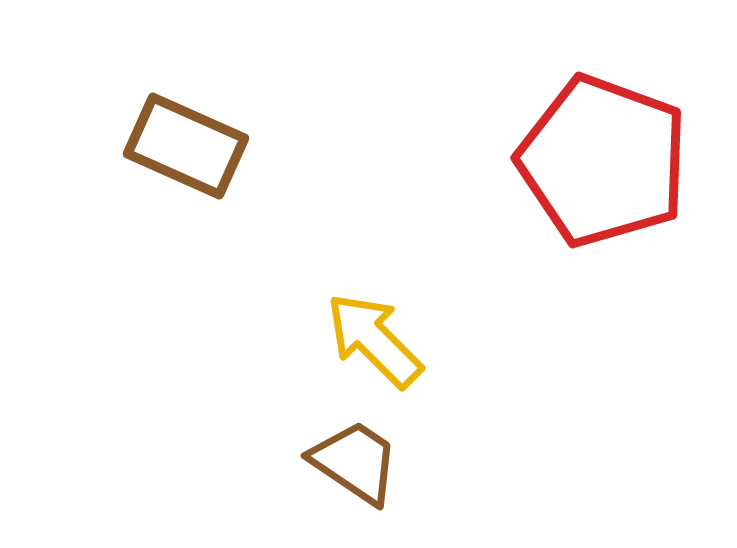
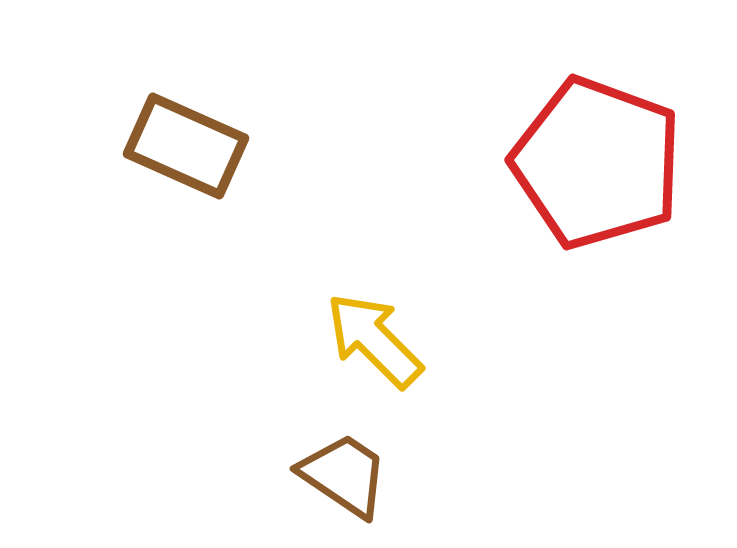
red pentagon: moved 6 px left, 2 px down
brown trapezoid: moved 11 px left, 13 px down
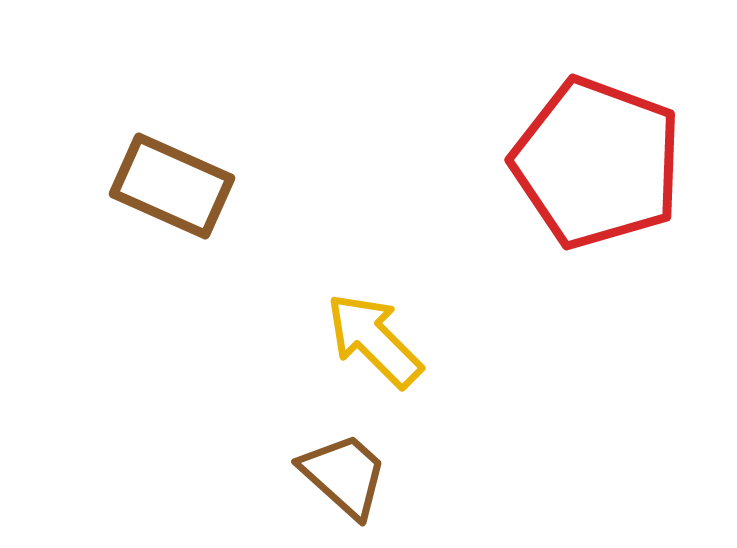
brown rectangle: moved 14 px left, 40 px down
brown trapezoid: rotated 8 degrees clockwise
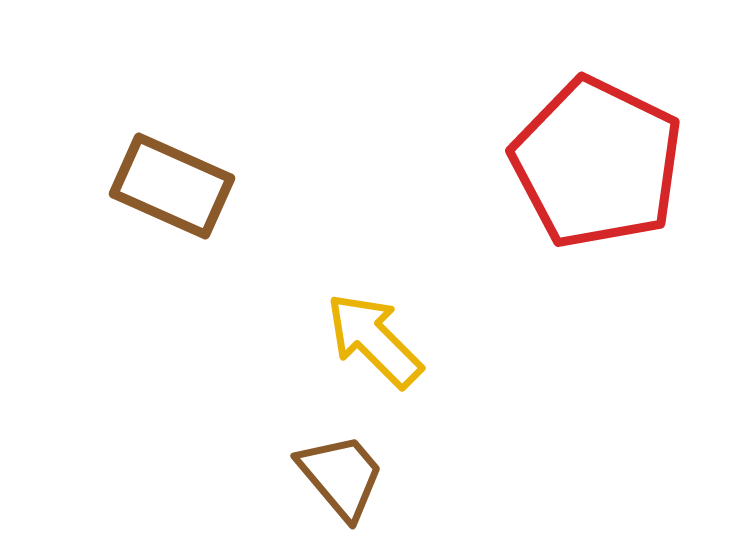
red pentagon: rotated 6 degrees clockwise
brown trapezoid: moved 3 px left, 1 px down; rotated 8 degrees clockwise
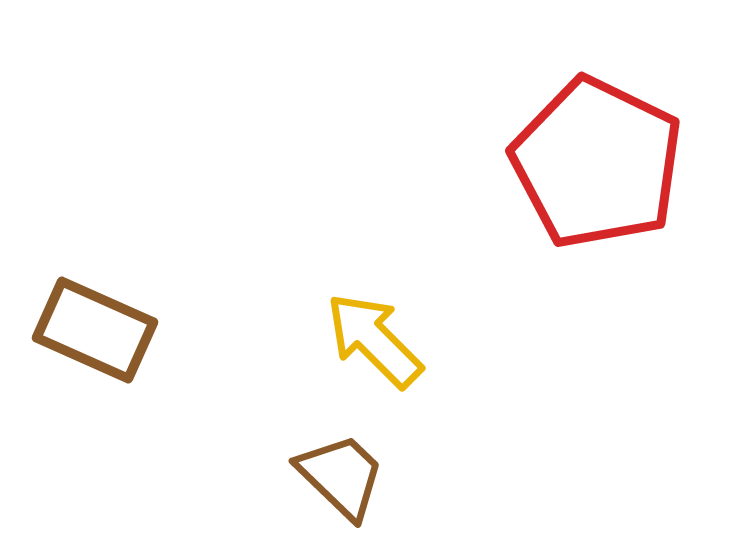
brown rectangle: moved 77 px left, 144 px down
brown trapezoid: rotated 6 degrees counterclockwise
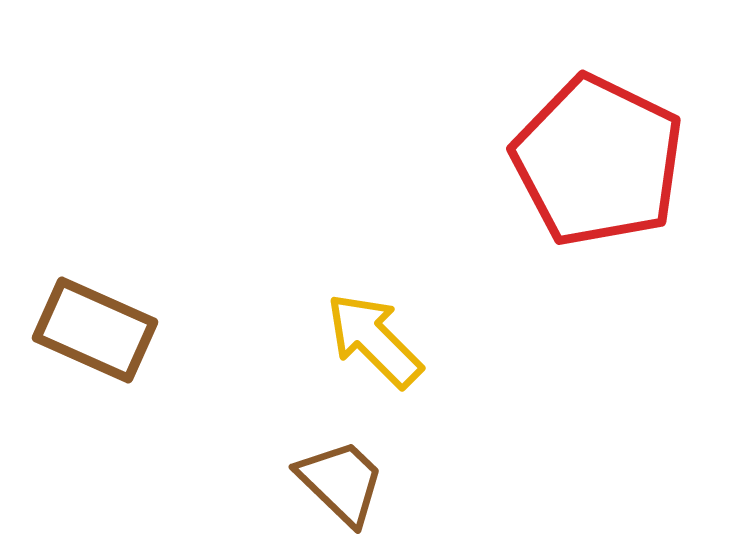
red pentagon: moved 1 px right, 2 px up
brown trapezoid: moved 6 px down
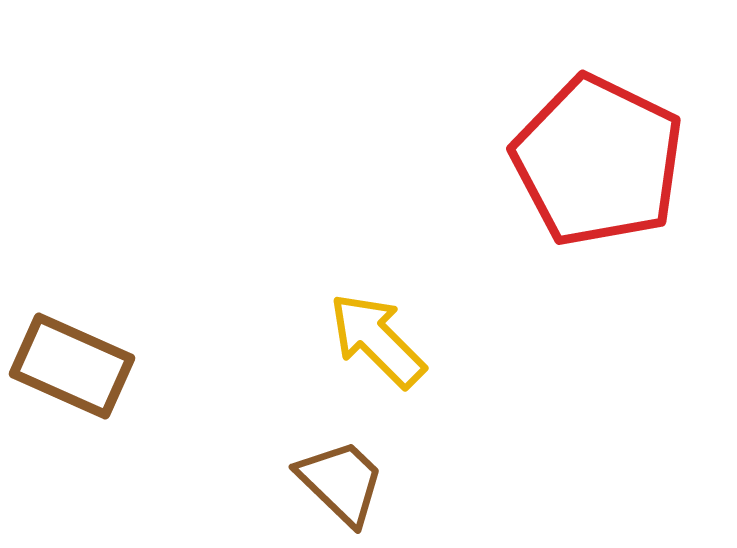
brown rectangle: moved 23 px left, 36 px down
yellow arrow: moved 3 px right
